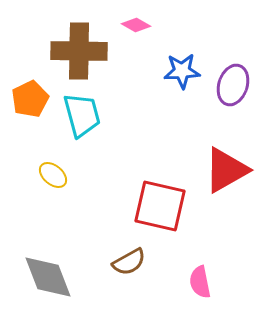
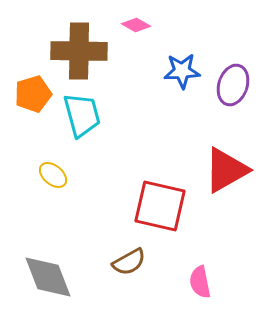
orange pentagon: moved 3 px right, 5 px up; rotated 9 degrees clockwise
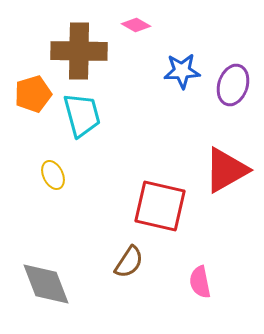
yellow ellipse: rotated 24 degrees clockwise
brown semicircle: rotated 28 degrees counterclockwise
gray diamond: moved 2 px left, 7 px down
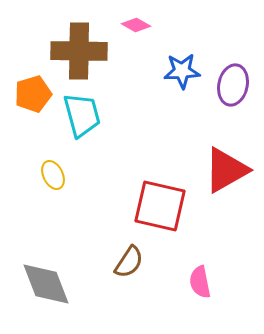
purple ellipse: rotated 6 degrees counterclockwise
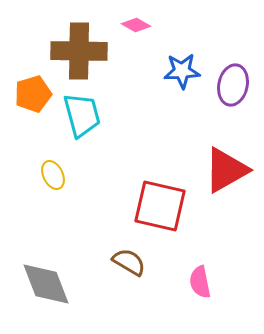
brown semicircle: rotated 92 degrees counterclockwise
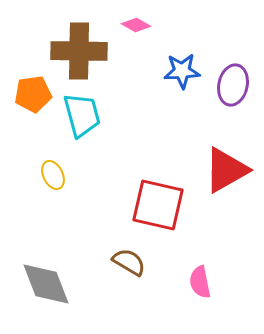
orange pentagon: rotated 9 degrees clockwise
red square: moved 2 px left, 1 px up
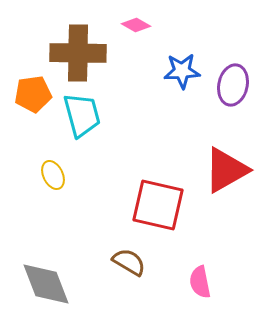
brown cross: moved 1 px left, 2 px down
